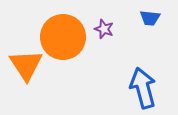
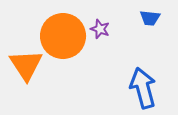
purple star: moved 4 px left
orange circle: moved 1 px up
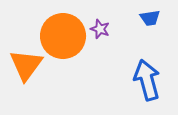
blue trapezoid: rotated 15 degrees counterclockwise
orange triangle: rotated 9 degrees clockwise
blue arrow: moved 4 px right, 8 px up
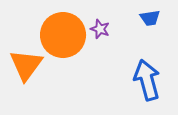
orange circle: moved 1 px up
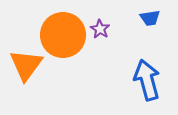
purple star: rotated 12 degrees clockwise
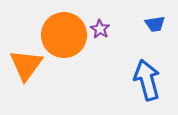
blue trapezoid: moved 5 px right, 6 px down
orange circle: moved 1 px right
